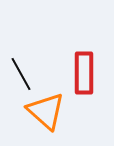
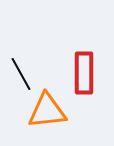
orange triangle: moved 1 px right; rotated 48 degrees counterclockwise
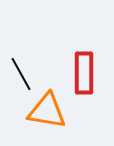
orange triangle: rotated 15 degrees clockwise
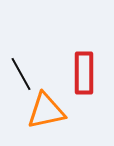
orange triangle: moved 1 px left; rotated 21 degrees counterclockwise
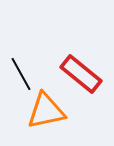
red rectangle: moved 3 px left, 1 px down; rotated 51 degrees counterclockwise
